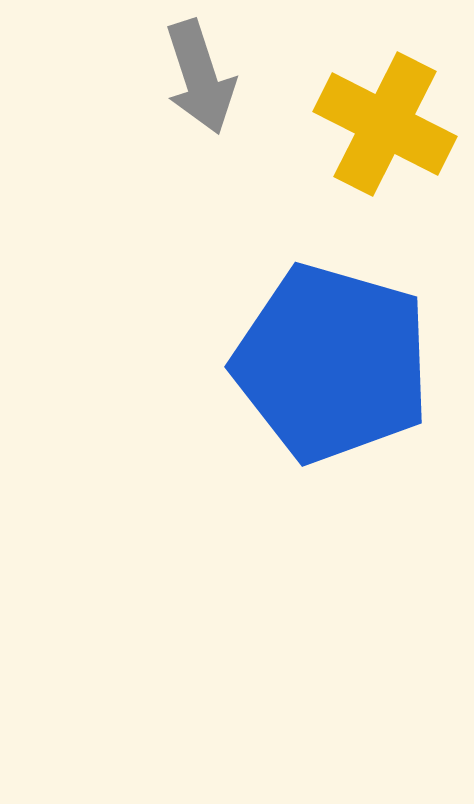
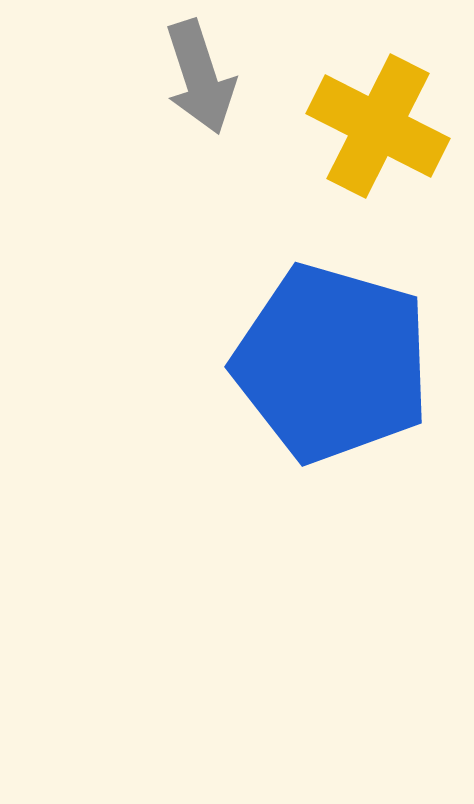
yellow cross: moved 7 px left, 2 px down
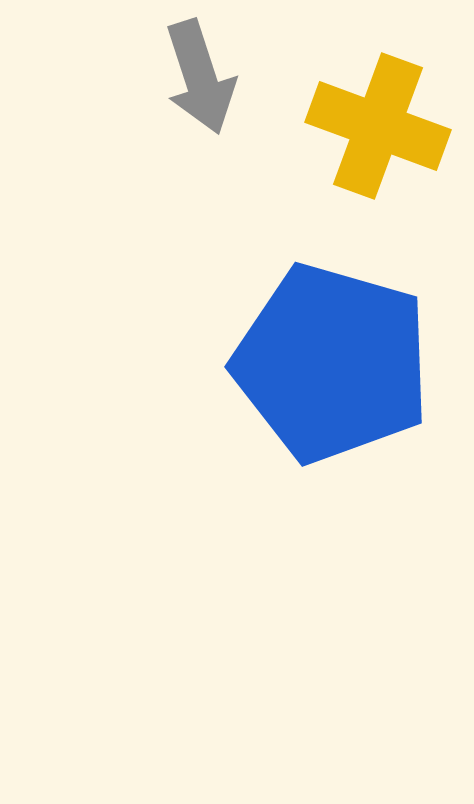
yellow cross: rotated 7 degrees counterclockwise
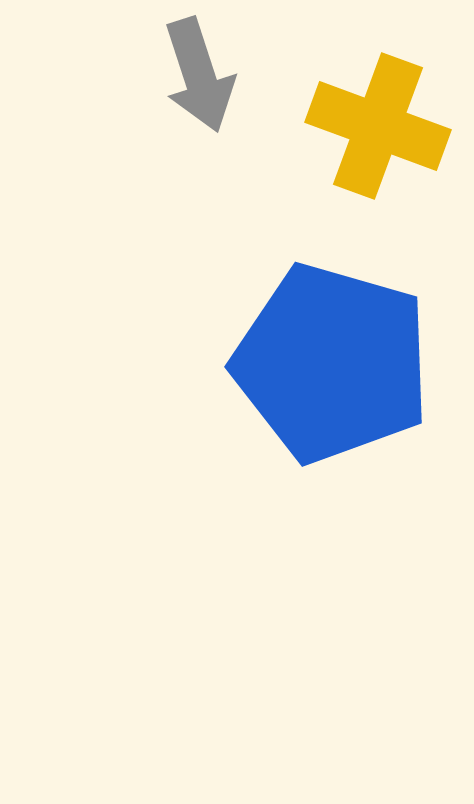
gray arrow: moved 1 px left, 2 px up
